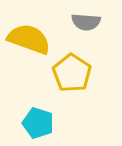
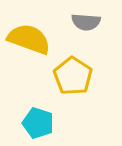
yellow pentagon: moved 1 px right, 3 px down
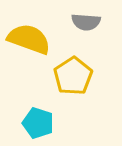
yellow pentagon: rotated 6 degrees clockwise
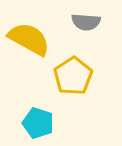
yellow semicircle: rotated 9 degrees clockwise
